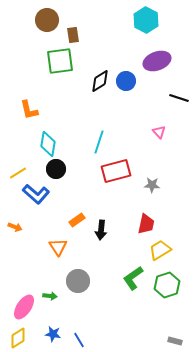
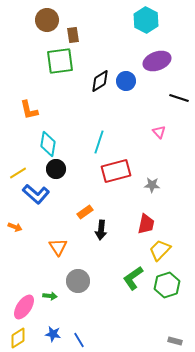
orange rectangle: moved 8 px right, 8 px up
yellow trapezoid: rotated 15 degrees counterclockwise
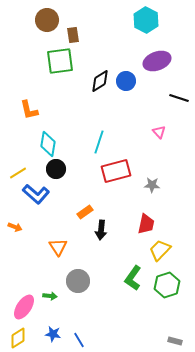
green L-shape: rotated 20 degrees counterclockwise
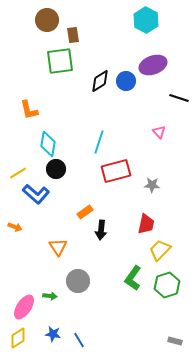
purple ellipse: moved 4 px left, 4 px down
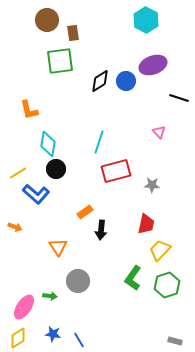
brown rectangle: moved 2 px up
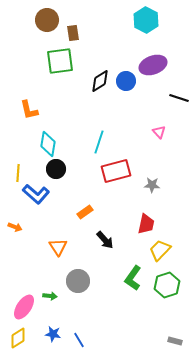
yellow line: rotated 54 degrees counterclockwise
black arrow: moved 4 px right, 10 px down; rotated 48 degrees counterclockwise
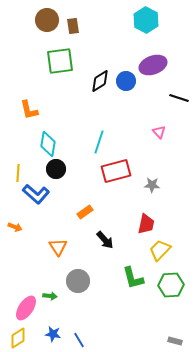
brown rectangle: moved 7 px up
green L-shape: rotated 50 degrees counterclockwise
green hexagon: moved 4 px right; rotated 15 degrees clockwise
pink ellipse: moved 2 px right, 1 px down
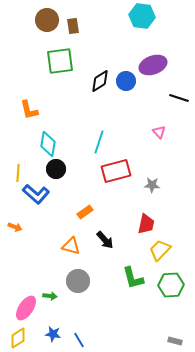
cyan hexagon: moved 4 px left, 4 px up; rotated 20 degrees counterclockwise
orange triangle: moved 13 px right, 1 px up; rotated 42 degrees counterclockwise
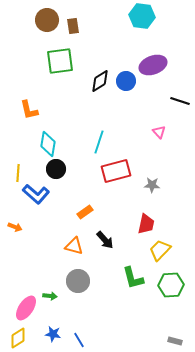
black line: moved 1 px right, 3 px down
orange triangle: moved 3 px right
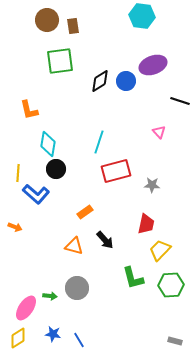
gray circle: moved 1 px left, 7 px down
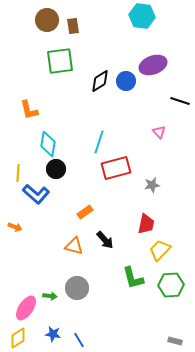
red rectangle: moved 3 px up
gray star: rotated 14 degrees counterclockwise
